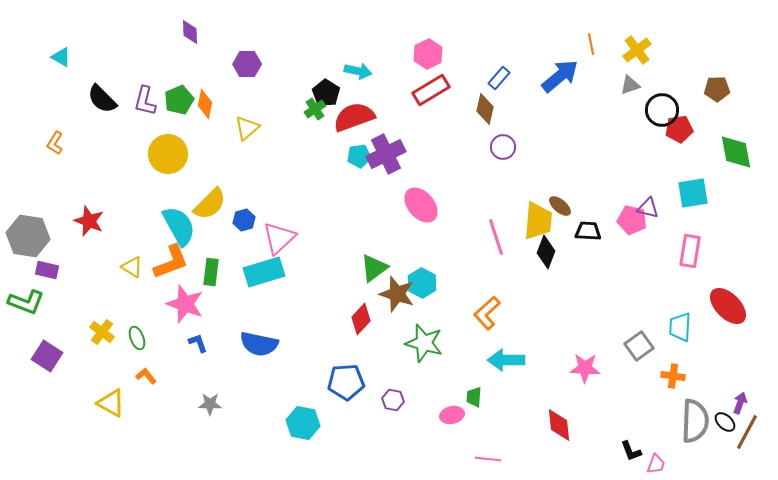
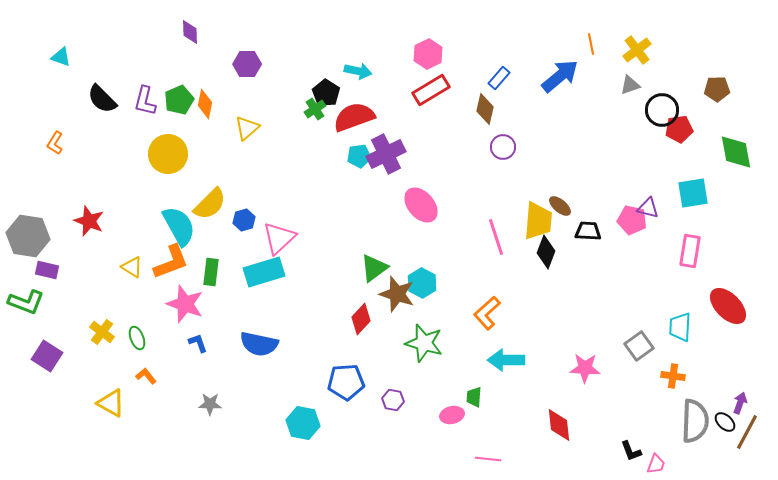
cyan triangle at (61, 57): rotated 10 degrees counterclockwise
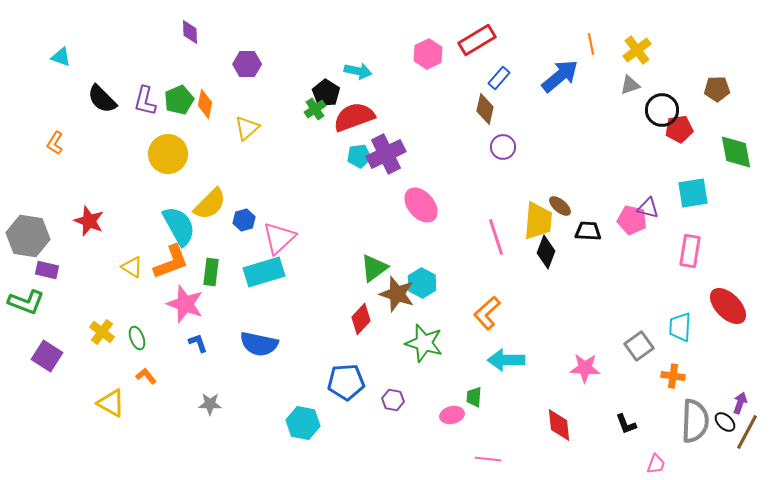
red rectangle at (431, 90): moved 46 px right, 50 px up
black L-shape at (631, 451): moved 5 px left, 27 px up
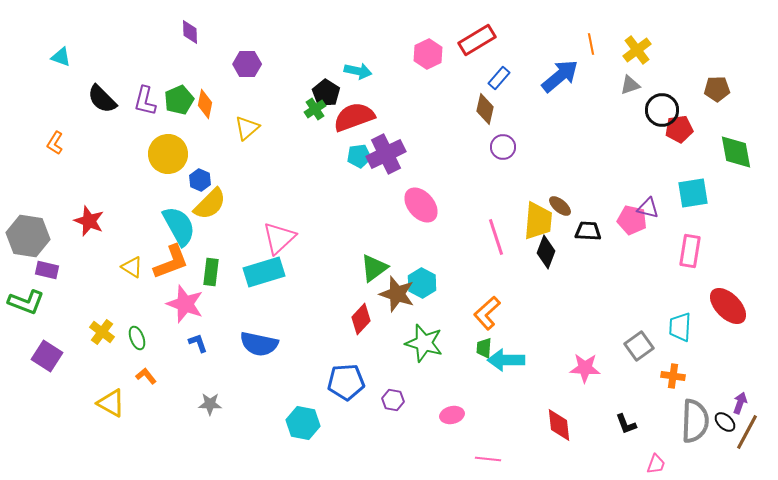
blue hexagon at (244, 220): moved 44 px left, 40 px up; rotated 20 degrees counterclockwise
green trapezoid at (474, 397): moved 10 px right, 49 px up
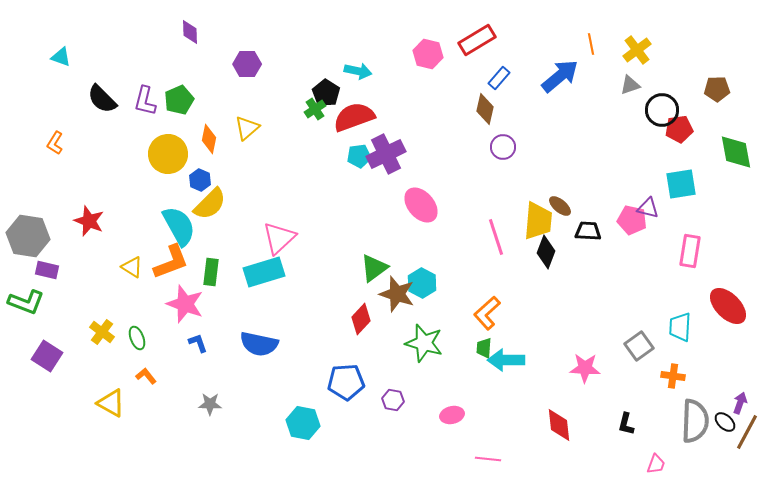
pink hexagon at (428, 54): rotated 20 degrees counterclockwise
orange diamond at (205, 104): moved 4 px right, 35 px down
cyan square at (693, 193): moved 12 px left, 9 px up
black L-shape at (626, 424): rotated 35 degrees clockwise
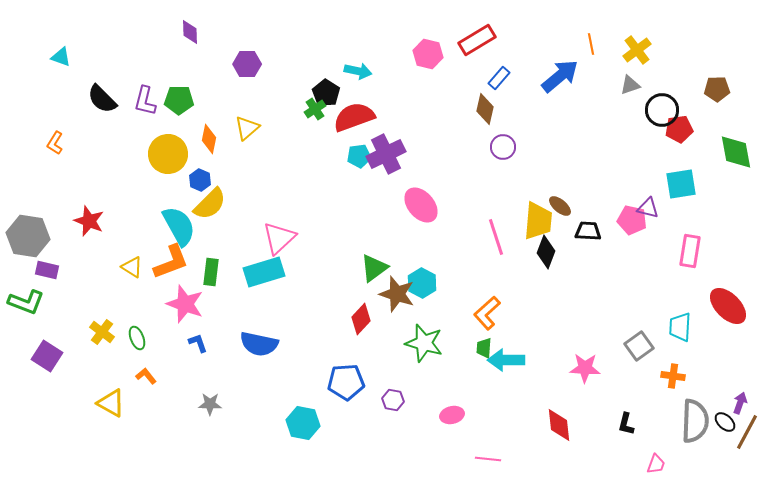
green pentagon at (179, 100): rotated 24 degrees clockwise
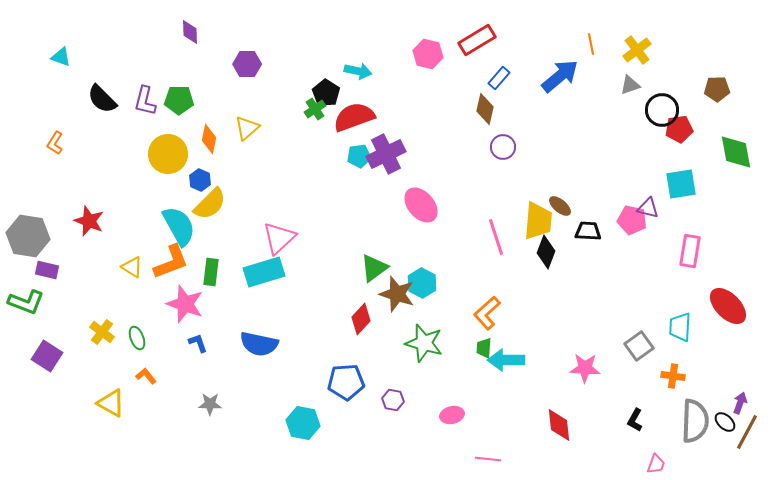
black L-shape at (626, 424): moved 9 px right, 4 px up; rotated 15 degrees clockwise
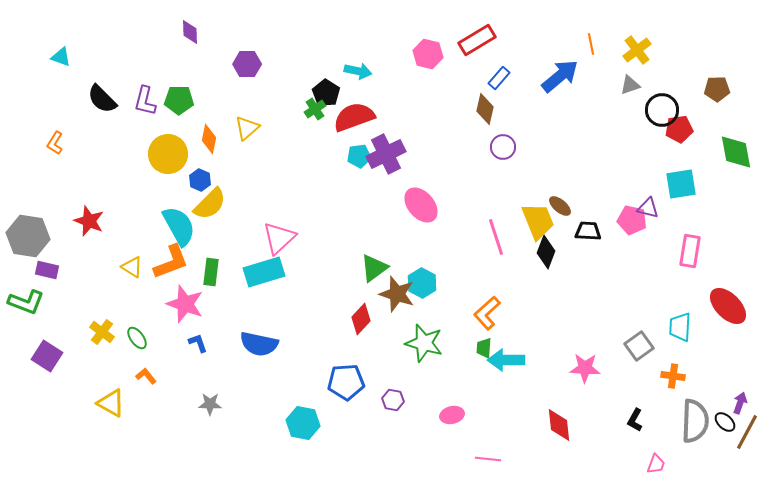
yellow trapezoid at (538, 221): rotated 27 degrees counterclockwise
green ellipse at (137, 338): rotated 15 degrees counterclockwise
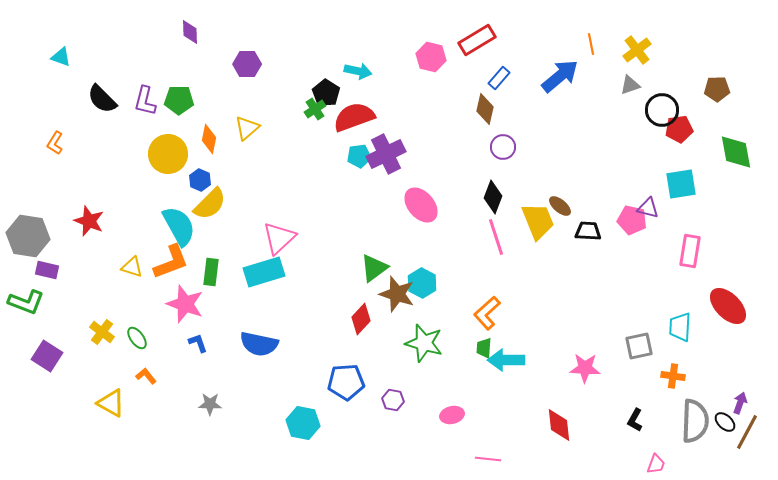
pink hexagon at (428, 54): moved 3 px right, 3 px down
black diamond at (546, 252): moved 53 px left, 55 px up
yellow triangle at (132, 267): rotated 15 degrees counterclockwise
gray square at (639, 346): rotated 24 degrees clockwise
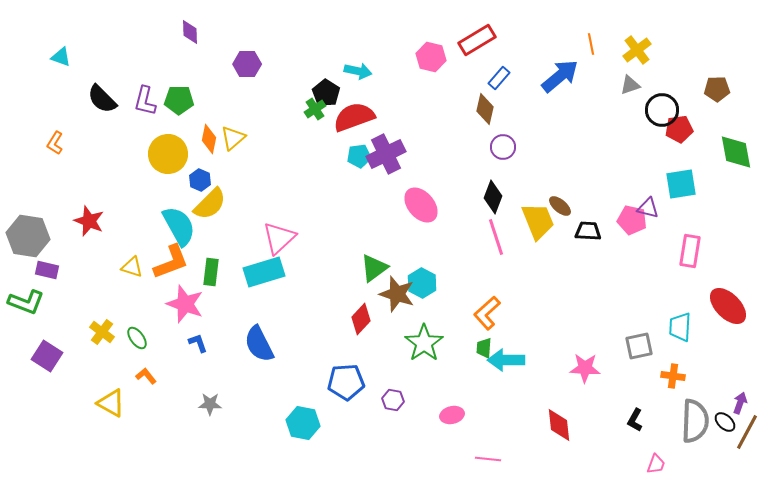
yellow triangle at (247, 128): moved 14 px left, 10 px down
green star at (424, 343): rotated 21 degrees clockwise
blue semicircle at (259, 344): rotated 51 degrees clockwise
